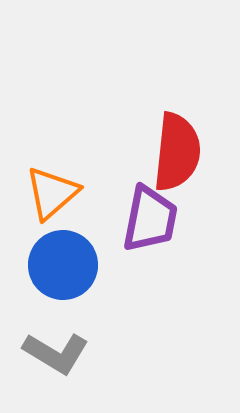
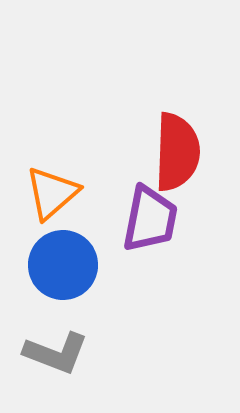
red semicircle: rotated 4 degrees counterclockwise
gray L-shape: rotated 10 degrees counterclockwise
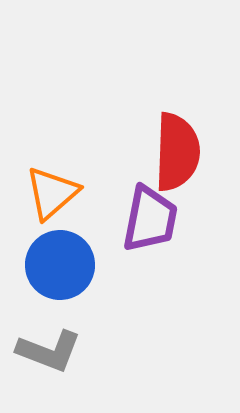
blue circle: moved 3 px left
gray L-shape: moved 7 px left, 2 px up
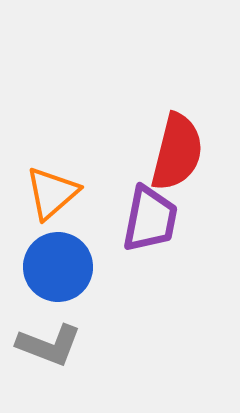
red semicircle: rotated 12 degrees clockwise
blue circle: moved 2 px left, 2 px down
gray L-shape: moved 6 px up
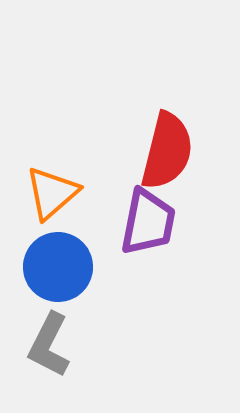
red semicircle: moved 10 px left, 1 px up
purple trapezoid: moved 2 px left, 3 px down
gray L-shape: rotated 96 degrees clockwise
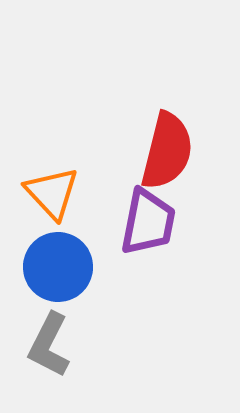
orange triangle: rotated 32 degrees counterclockwise
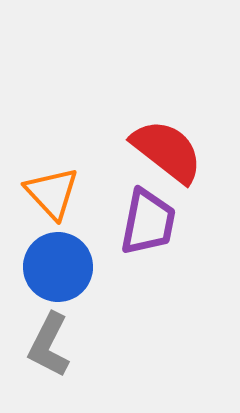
red semicircle: rotated 66 degrees counterclockwise
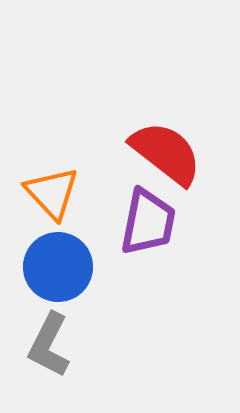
red semicircle: moved 1 px left, 2 px down
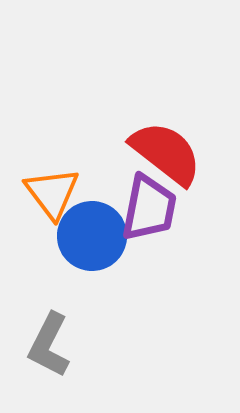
orange triangle: rotated 6 degrees clockwise
purple trapezoid: moved 1 px right, 14 px up
blue circle: moved 34 px right, 31 px up
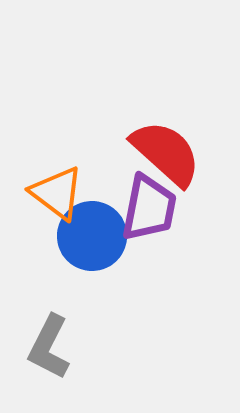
red semicircle: rotated 4 degrees clockwise
orange triangle: moved 5 px right; rotated 16 degrees counterclockwise
gray L-shape: moved 2 px down
